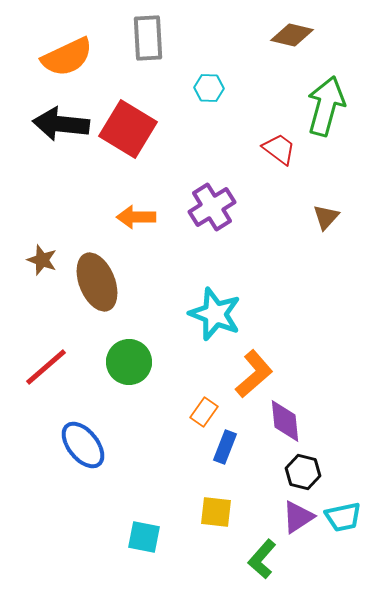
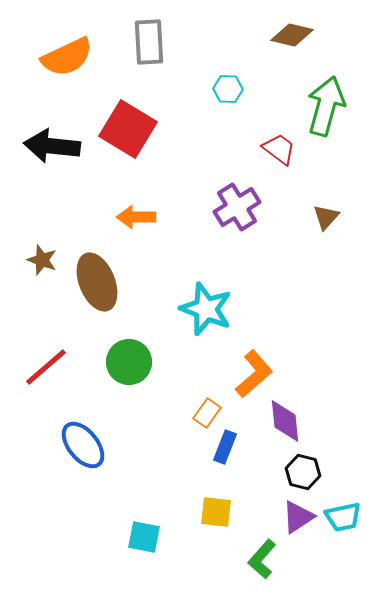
gray rectangle: moved 1 px right, 4 px down
cyan hexagon: moved 19 px right, 1 px down
black arrow: moved 9 px left, 22 px down
purple cross: moved 25 px right
cyan star: moved 9 px left, 5 px up
orange rectangle: moved 3 px right, 1 px down
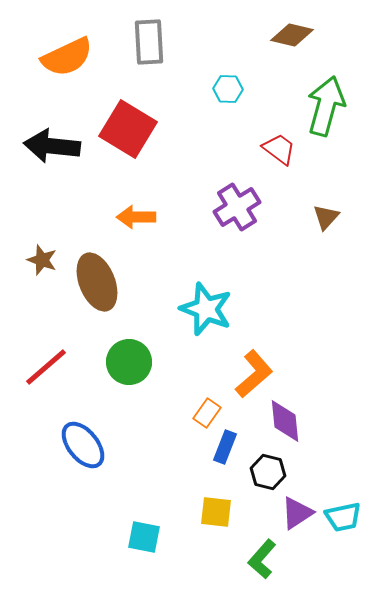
black hexagon: moved 35 px left
purple triangle: moved 1 px left, 4 px up
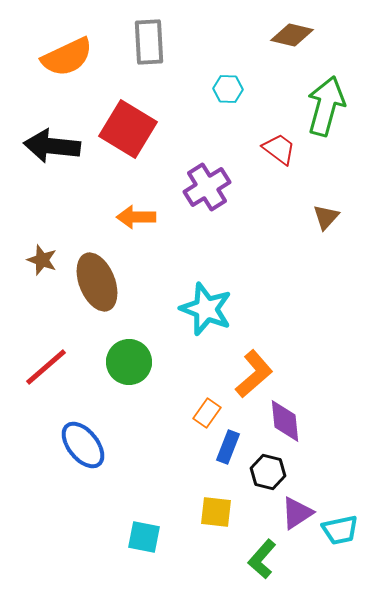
purple cross: moved 30 px left, 20 px up
blue rectangle: moved 3 px right
cyan trapezoid: moved 3 px left, 13 px down
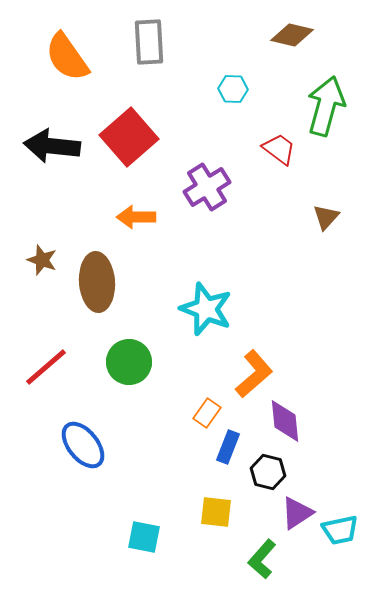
orange semicircle: rotated 80 degrees clockwise
cyan hexagon: moved 5 px right
red square: moved 1 px right, 8 px down; rotated 18 degrees clockwise
brown ellipse: rotated 18 degrees clockwise
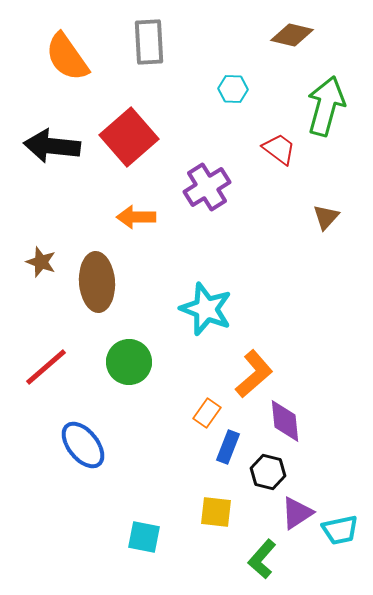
brown star: moved 1 px left, 2 px down
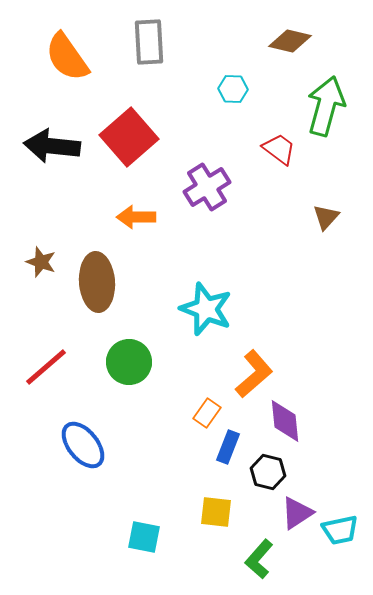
brown diamond: moved 2 px left, 6 px down
green L-shape: moved 3 px left
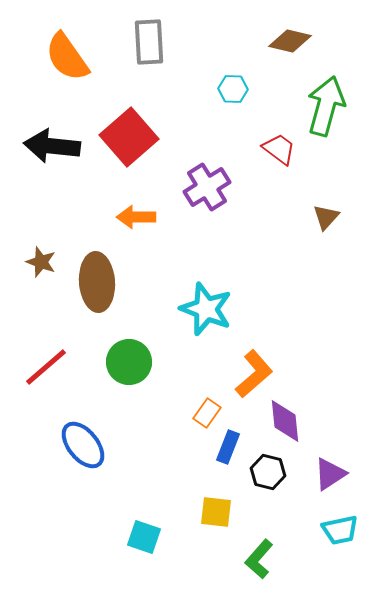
purple triangle: moved 33 px right, 39 px up
cyan square: rotated 8 degrees clockwise
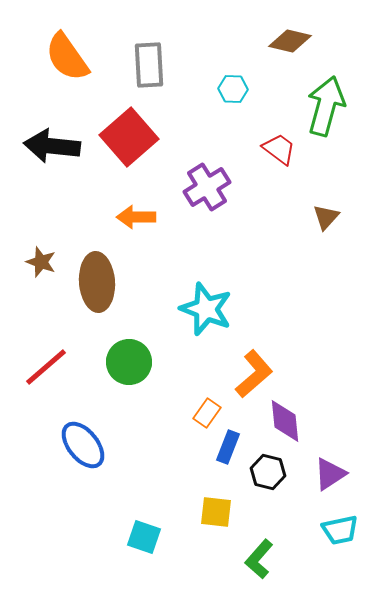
gray rectangle: moved 23 px down
